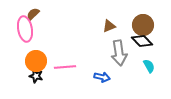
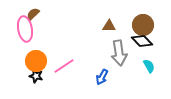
brown triangle: rotated 24 degrees clockwise
pink line: moved 1 px left, 1 px up; rotated 30 degrees counterclockwise
blue arrow: rotated 105 degrees clockwise
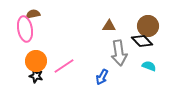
brown semicircle: rotated 32 degrees clockwise
brown circle: moved 5 px right, 1 px down
cyan semicircle: rotated 40 degrees counterclockwise
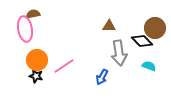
brown circle: moved 7 px right, 2 px down
orange circle: moved 1 px right, 1 px up
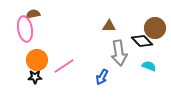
black star: moved 1 px left, 1 px down; rotated 16 degrees counterclockwise
